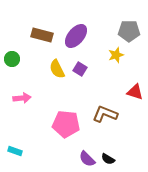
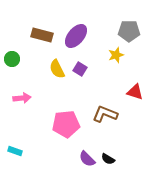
pink pentagon: rotated 12 degrees counterclockwise
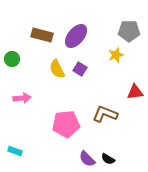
red triangle: rotated 24 degrees counterclockwise
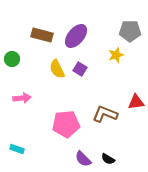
gray pentagon: moved 1 px right
red triangle: moved 1 px right, 10 px down
cyan rectangle: moved 2 px right, 2 px up
purple semicircle: moved 4 px left
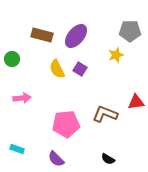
purple semicircle: moved 27 px left
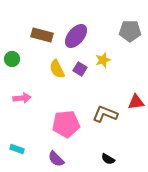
yellow star: moved 13 px left, 5 px down
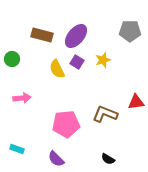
purple square: moved 3 px left, 7 px up
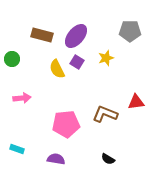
yellow star: moved 3 px right, 2 px up
purple semicircle: rotated 144 degrees clockwise
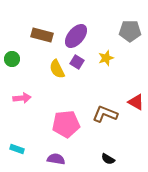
red triangle: rotated 36 degrees clockwise
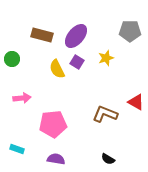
pink pentagon: moved 13 px left
